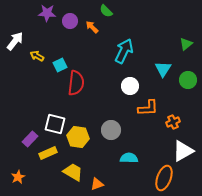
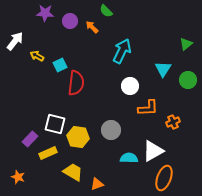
purple star: moved 2 px left
cyan arrow: moved 2 px left
white triangle: moved 30 px left
orange star: rotated 24 degrees counterclockwise
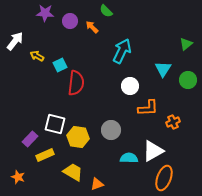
yellow rectangle: moved 3 px left, 2 px down
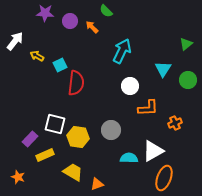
orange cross: moved 2 px right, 1 px down
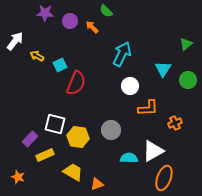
cyan arrow: moved 3 px down
red semicircle: rotated 15 degrees clockwise
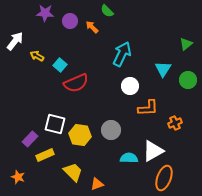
green semicircle: moved 1 px right
cyan square: rotated 24 degrees counterclockwise
red semicircle: rotated 45 degrees clockwise
yellow hexagon: moved 2 px right, 2 px up
yellow trapezoid: rotated 15 degrees clockwise
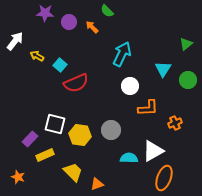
purple circle: moved 1 px left, 1 px down
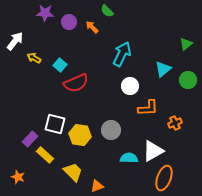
yellow arrow: moved 3 px left, 2 px down
cyan triangle: rotated 18 degrees clockwise
yellow rectangle: rotated 66 degrees clockwise
orange triangle: moved 2 px down
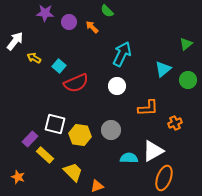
cyan square: moved 1 px left, 1 px down
white circle: moved 13 px left
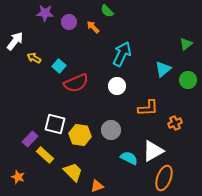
orange arrow: moved 1 px right
cyan semicircle: rotated 24 degrees clockwise
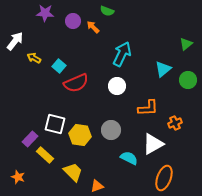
green semicircle: rotated 24 degrees counterclockwise
purple circle: moved 4 px right, 1 px up
white triangle: moved 7 px up
